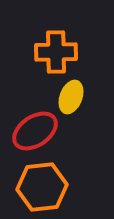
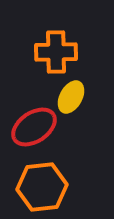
yellow ellipse: rotated 8 degrees clockwise
red ellipse: moved 1 px left, 4 px up
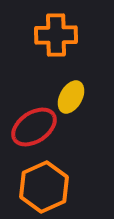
orange cross: moved 17 px up
orange hexagon: moved 2 px right; rotated 18 degrees counterclockwise
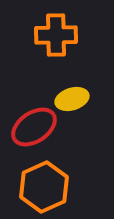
yellow ellipse: moved 1 px right, 2 px down; rotated 44 degrees clockwise
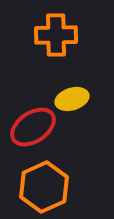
red ellipse: moved 1 px left
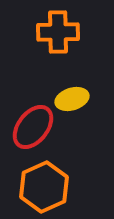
orange cross: moved 2 px right, 3 px up
red ellipse: rotated 18 degrees counterclockwise
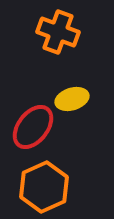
orange cross: rotated 21 degrees clockwise
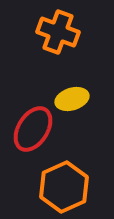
red ellipse: moved 2 px down; rotated 6 degrees counterclockwise
orange hexagon: moved 20 px right
